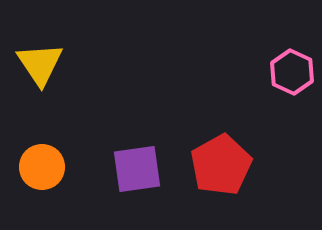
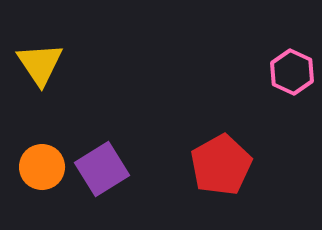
purple square: moved 35 px left; rotated 24 degrees counterclockwise
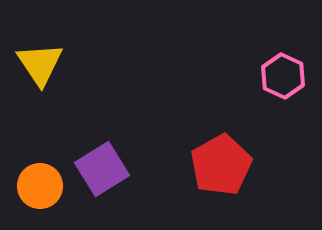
pink hexagon: moved 9 px left, 4 px down
orange circle: moved 2 px left, 19 px down
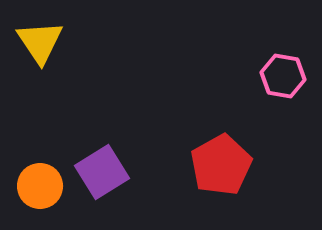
yellow triangle: moved 22 px up
pink hexagon: rotated 15 degrees counterclockwise
purple square: moved 3 px down
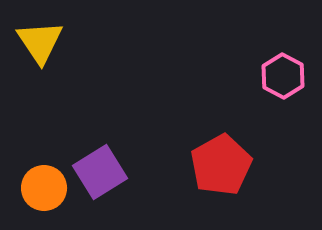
pink hexagon: rotated 18 degrees clockwise
purple square: moved 2 px left
orange circle: moved 4 px right, 2 px down
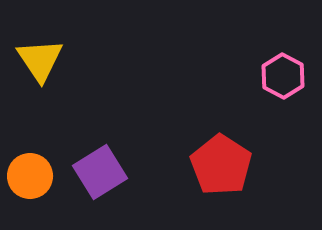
yellow triangle: moved 18 px down
red pentagon: rotated 10 degrees counterclockwise
orange circle: moved 14 px left, 12 px up
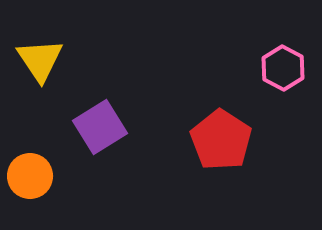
pink hexagon: moved 8 px up
red pentagon: moved 25 px up
purple square: moved 45 px up
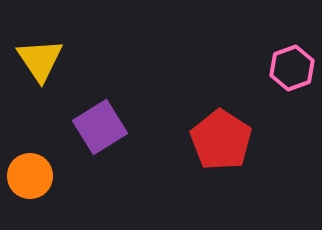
pink hexagon: moved 9 px right; rotated 12 degrees clockwise
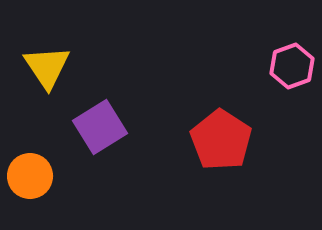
yellow triangle: moved 7 px right, 7 px down
pink hexagon: moved 2 px up
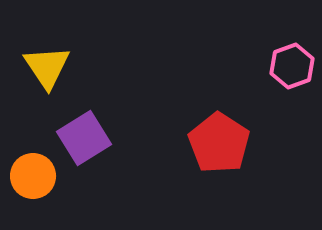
purple square: moved 16 px left, 11 px down
red pentagon: moved 2 px left, 3 px down
orange circle: moved 3 px right
